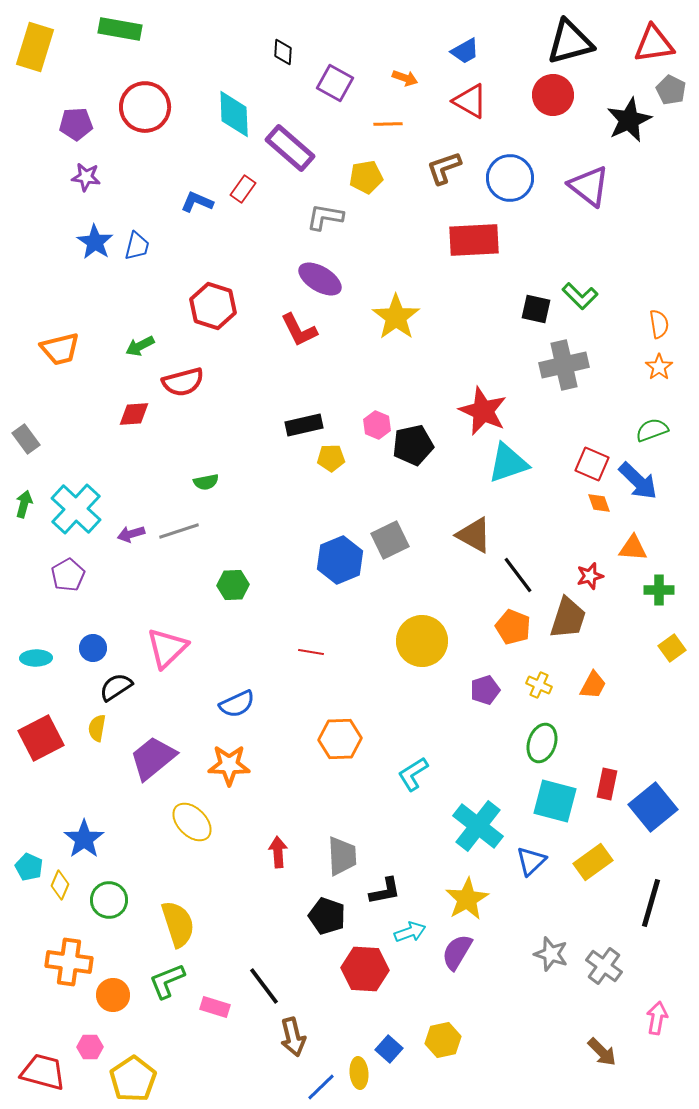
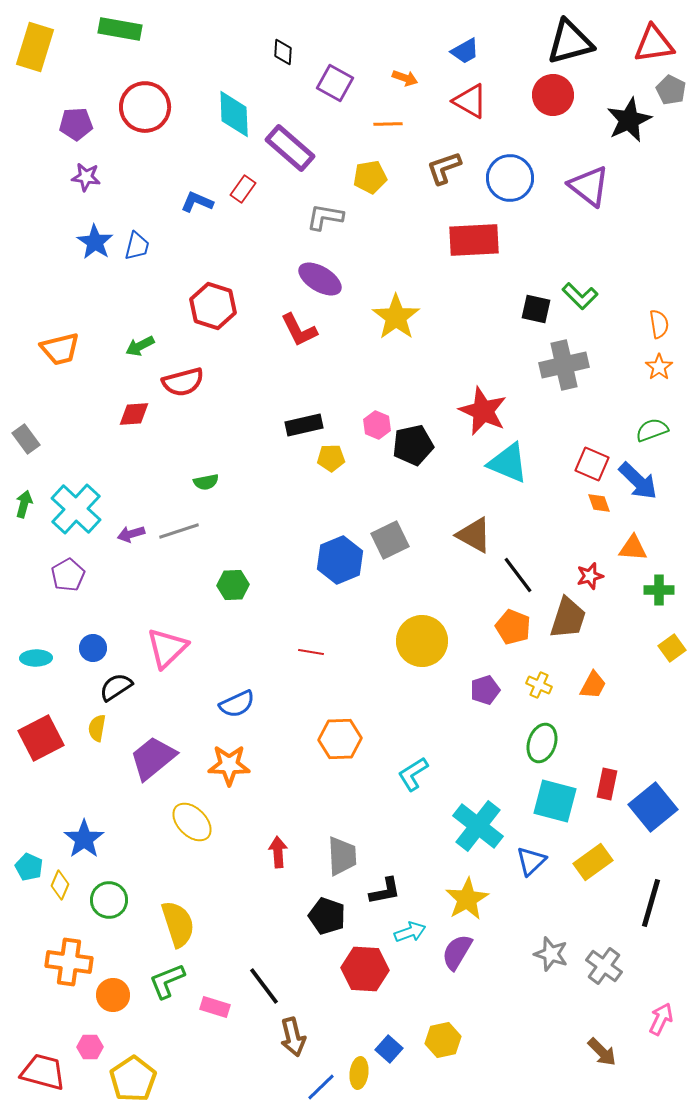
yellow pentagon at (366, 177): moved 4 px right
cyan triangle at (508, 463): rotated 42 degrees clockwise
pink arrow at (657, 1018): moved 4 px right, 1 px down; rotated 16 degrees clockwise
yellow ellipse at (359, 1073): rotated 12 degrees clockwise
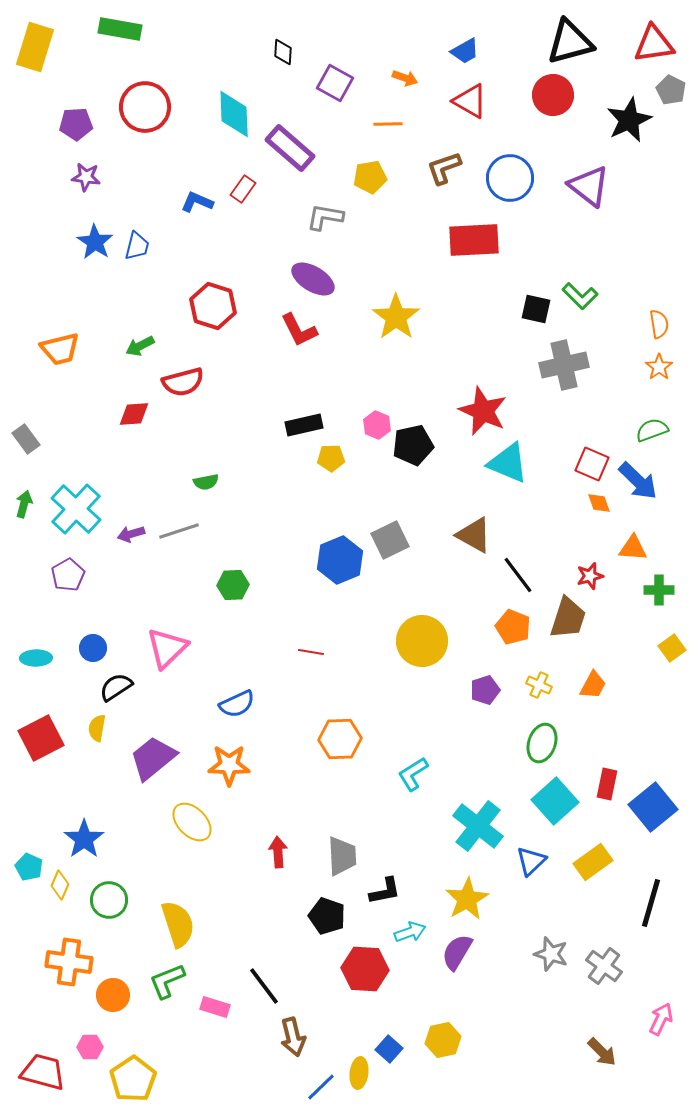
purple ellipse at (320, 279): moved 7 px left
cyan square at (555, 801): rotated 33 degrees clockwise
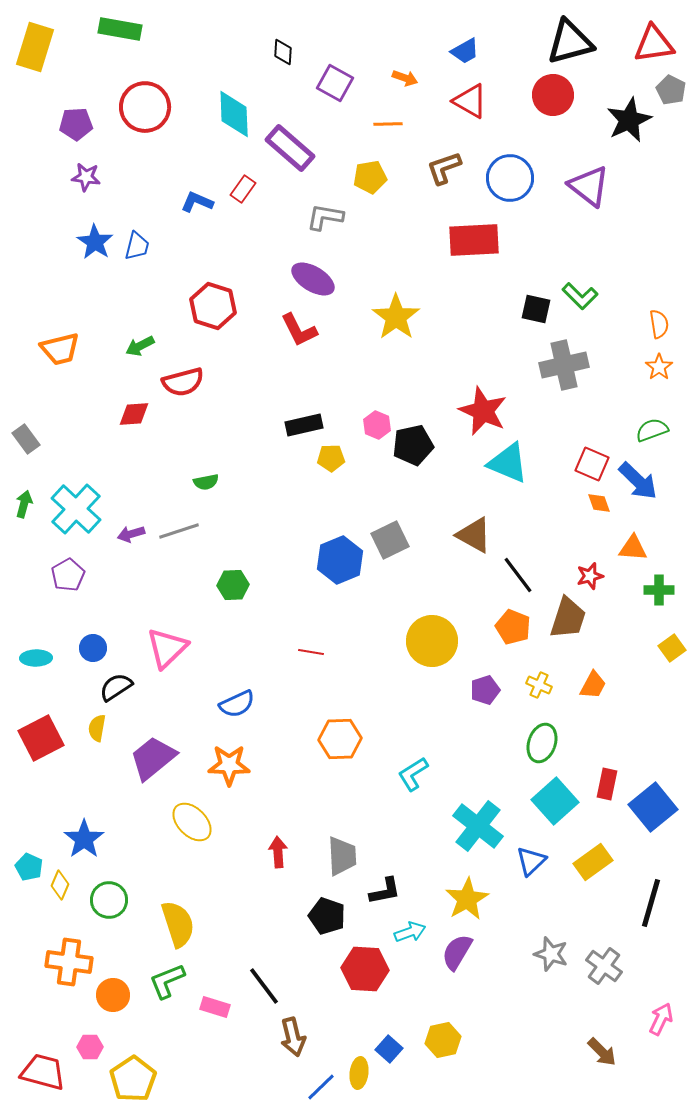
yellow circle at (422, 641): moved 10 px right
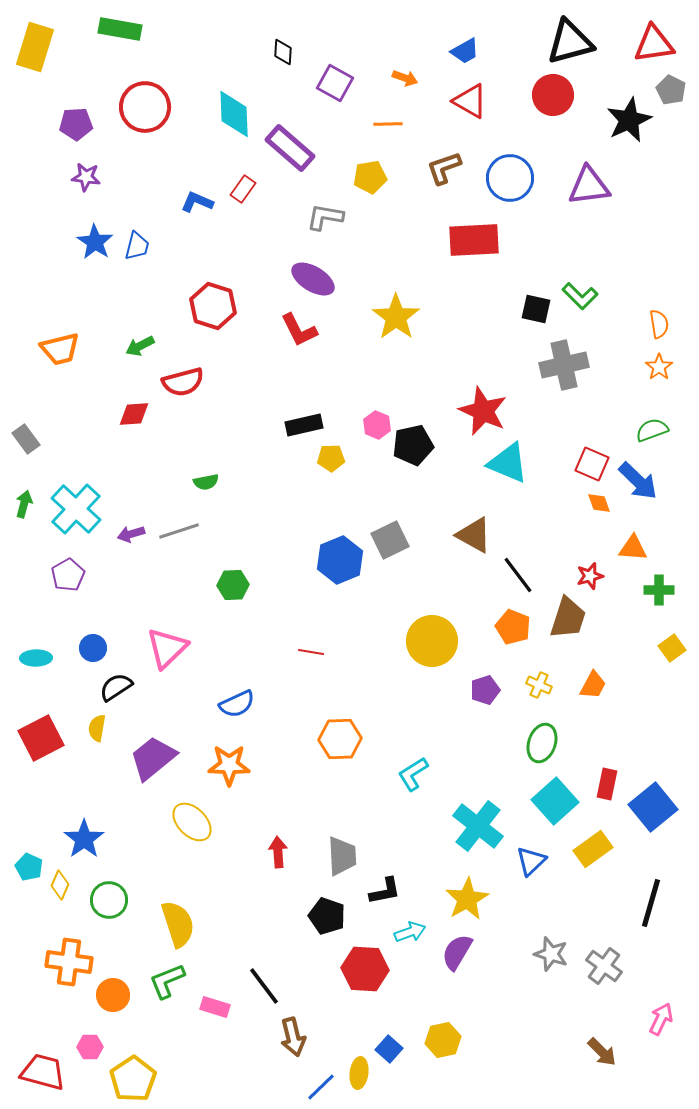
purple triangle at (589, 186): rotated 45 degrees counterclockwise
yellow rectangle at (593, 862): moved 13 px up
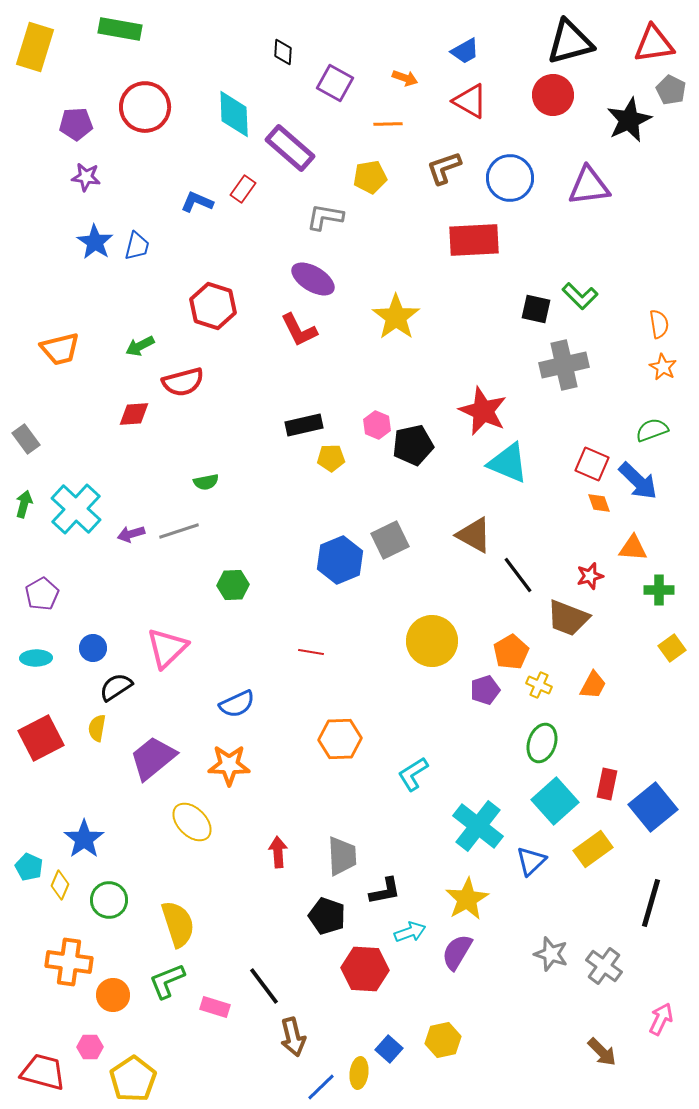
orange star at (659, 367): moved 4 px right; rotated 8 degrees counterclockwise
purple pentagon at (68, 575): moved 26 px left, 19 px down
brown trapezoid at (568, 618): rotated 93 degrees clockwise
orange pentagon at (513, 627): moved 2 px left, 25 px down; rotated 20 degrees clockwise
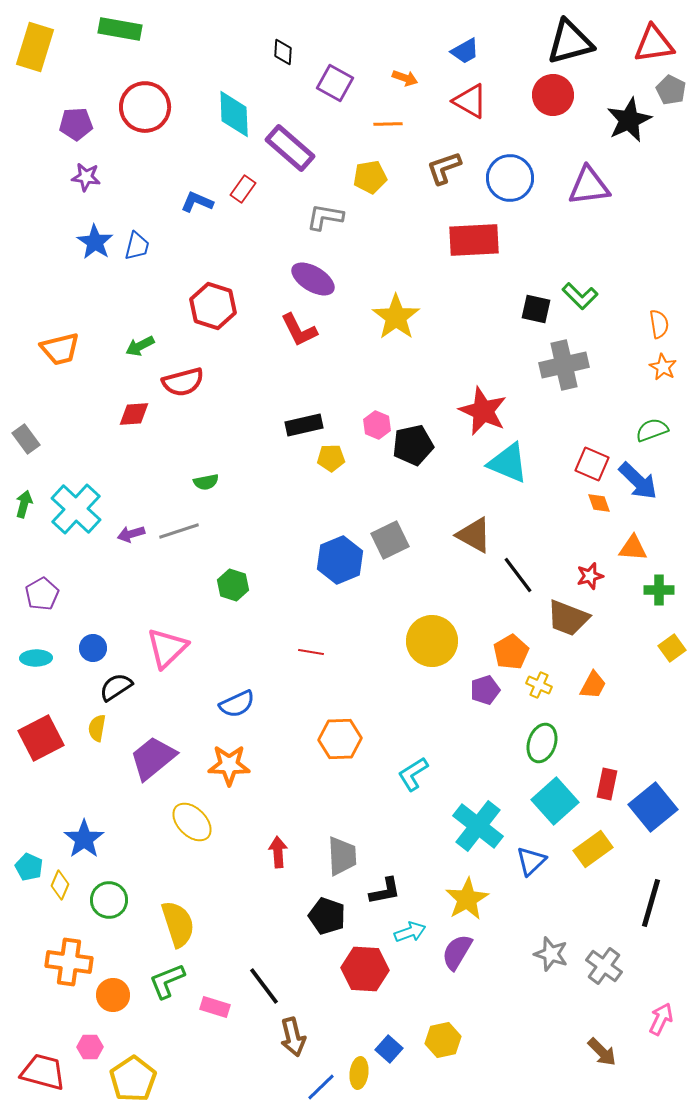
green hexagon at (233, 585): rotated 20 degrees clockwise
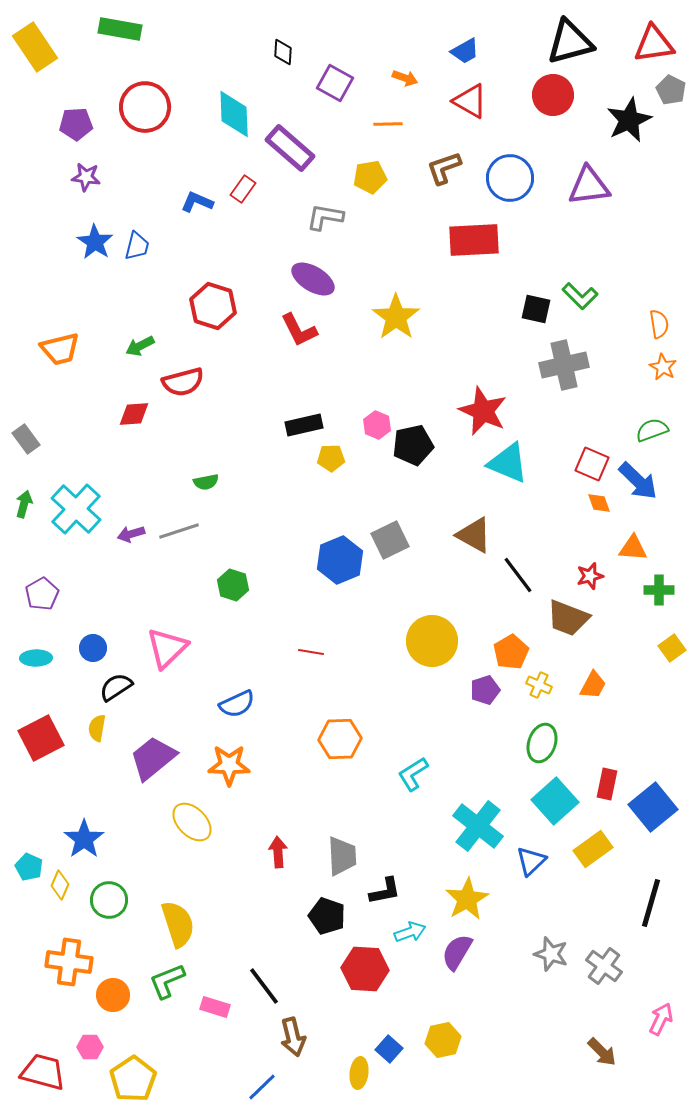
yellow rectangle at (35, 47): rotated 51 degrees counterclockwise
blue line at (321, 1087): moved 59 px left
